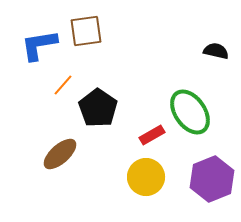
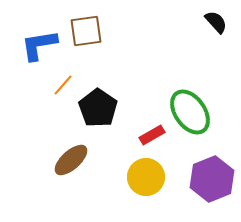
black semicircle: moved 29 px up; rotated 35 degrees clockwise
brown ellipse: moved 11 px right, 6 px down
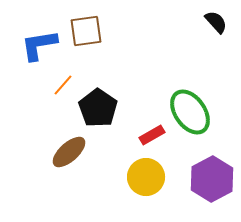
brown ellipse: moved 2 px left, 8 px up
purple hexagon: rotated 6 degrees counterclockwise
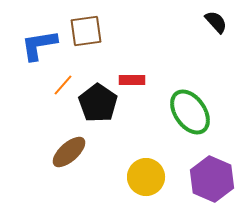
black pentagon: moved 5 px up
red rectangle: moved 20 px left, 55 px up; rotated 30 degrees clockwise
purple hexagon: rotated 9 degrees counterclockwise
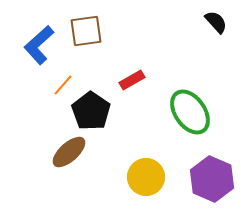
blue L-shape: rotated 33 degrees counterclockwise
red rectangle: rotated 30 degrees counterclockwise
black pentagon: moved 7 px left, 8 px down
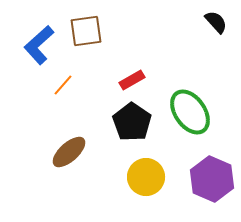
black pentagon: moved 41 px right, 11 px down
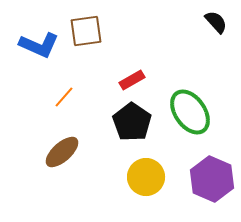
blue L-shape: rotated 114 degrees counterclockwise
orange line: moved 1 px right, 12 px down
brown ellipse: moved 7 px left
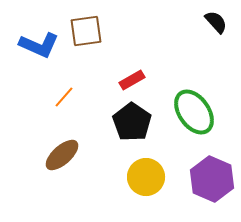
green ellipse: moved 4 px right
brown ellipse: moved 3 px down
